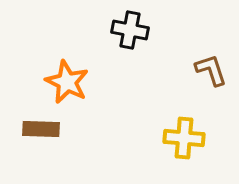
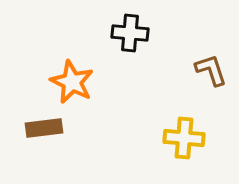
black cross: moved 3 px down; rotated 6 degrees counterclockwise
orange star: moved 5 px right
brown rectangle: moved 3 px right, 1 px up; rotated 9 degrees counterclockwise
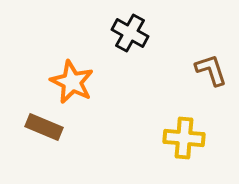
black cross: rotated 24 degrees clockwise
brown rectangle: moved 1 px up; rotated 30 degrees clockwise
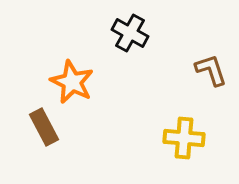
brown rectangle: rotated 39 degrees clockwise
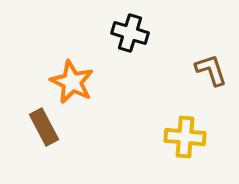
black cross: rotated 12 degrees counterclockwise
yellow cross: moved 1 px right, 1 px up
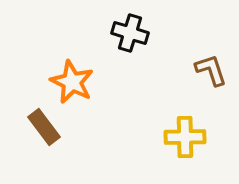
brown rectangle: rotated 9 degrees counterclockwise
yellow cross: rotated 6 degrees counterclockwise
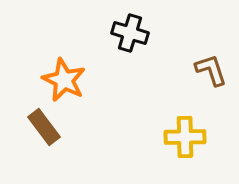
orange star: moved 8 px left, 2 px up
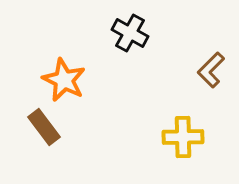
black cross: rotated 12 degrees clockwise
brown L-shape: rotated 117 degrees counterclockwise
yellow cross: moved 2 px left
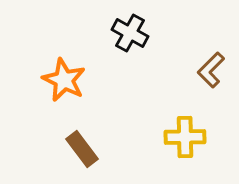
brown rectangle: moved 38 px right, 22 px down
yellow cross: moved 2 px right
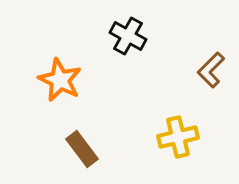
black cross: moved 2 px left, 3 px down
orange star: moved 4 px left
yellow cross: moved 7 px left; rotated 12 degrees counterclockwise
